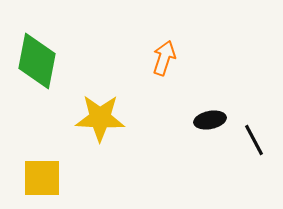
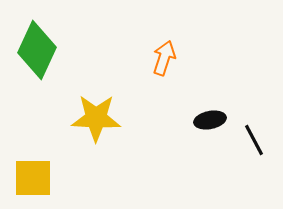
green diamond: moved 11 px up; rotated 14 degrees clockwise
yellow star: moved 4 px left
yellow square: moved 9 px left
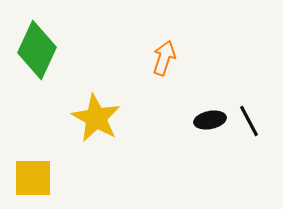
yellow star: rotated 27 degrees clockwise
black line: moved 5 px left, 19 px up
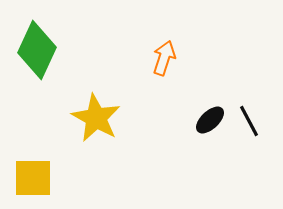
black ellipse: rotated 32 degrees counterclockwise
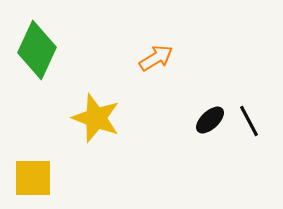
orange arrow: moved 8 px left; rotated 40 degrees clockwise
yellow star: rotated 9 degrees counterclockwise
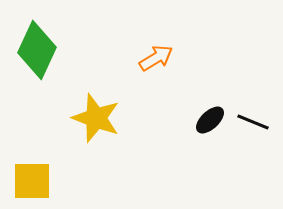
black line: moved 4 px right, 1 px down; rotated 40 degrees counterclockwise
yellow square: moved 1 px left, 3 px down
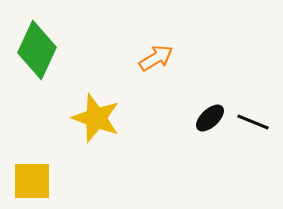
black ellipse: moved 2 px up
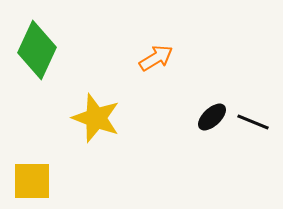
black ellipse: moved 2 px right, 1 px up
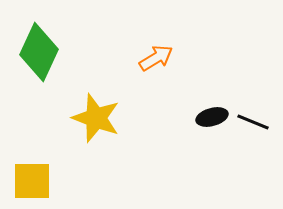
green diamond: moved 2 px right, 2 px down
black ellipse: rotated 28 degrees clockwise
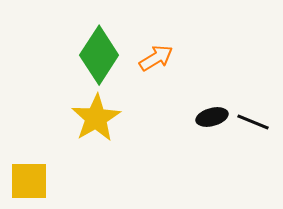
green diamond: moved 60 px right, 3 px down; rotated 8 degrees clockwise
yellow star: rotated 21 degrees clockwise
yellow square: moved 3 px left
